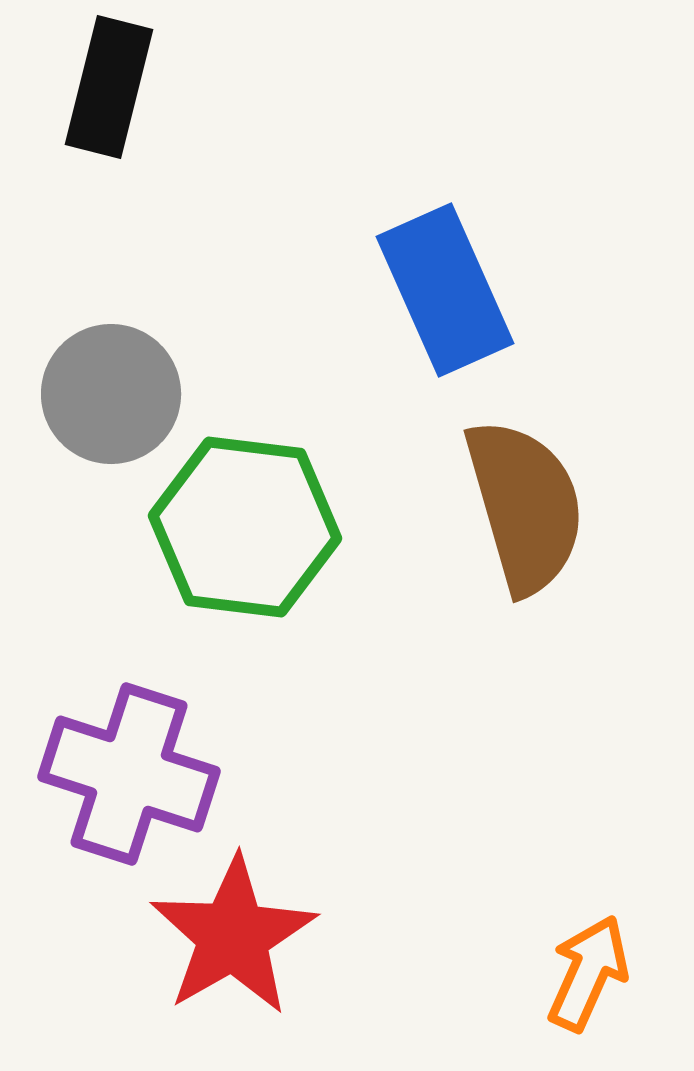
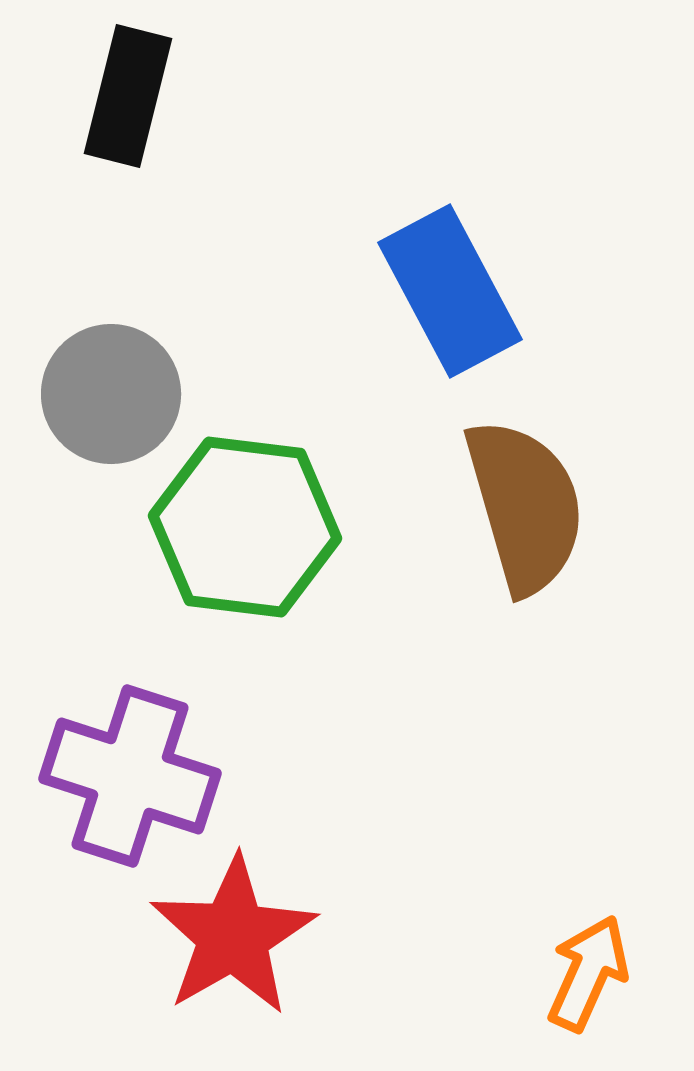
black rectangle: moved 19 px right, 9 px down
blue rectangle: moved 5 px right, 1 px down; rotated 4 degrees counterclockwise
purple cross: moved 1 px right, 2 px down
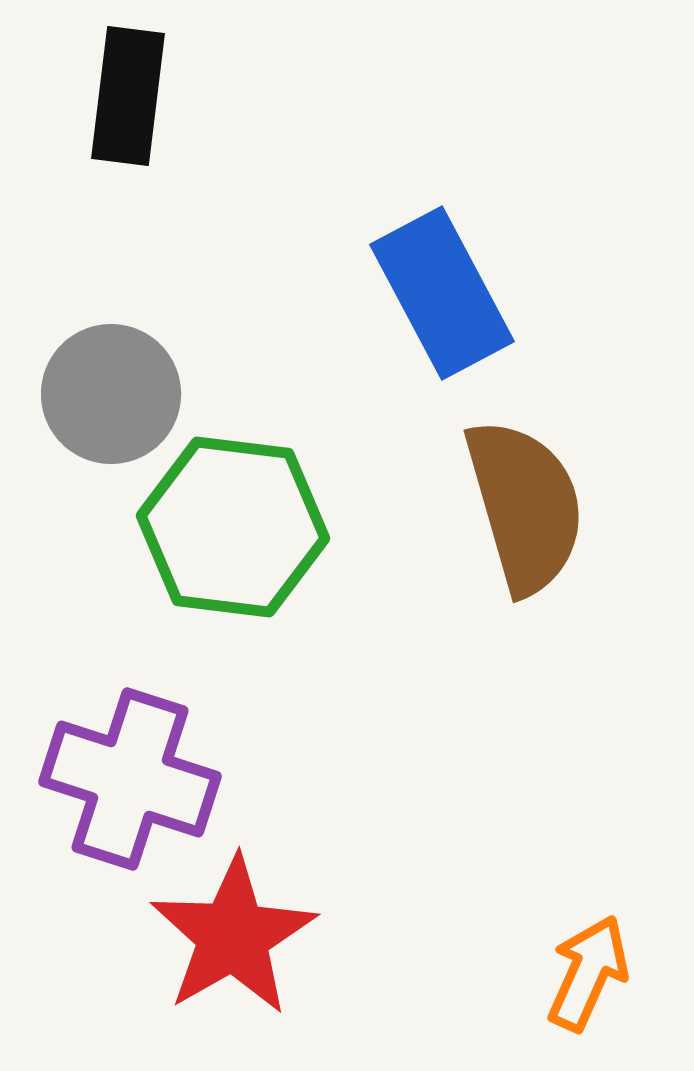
black rectangle: rotated 7 degrees counterclockwise
blue rectangle: moved 8 px left, 2 px down
green hexagon: moved 12 px left
purple cross: moved 3 px down
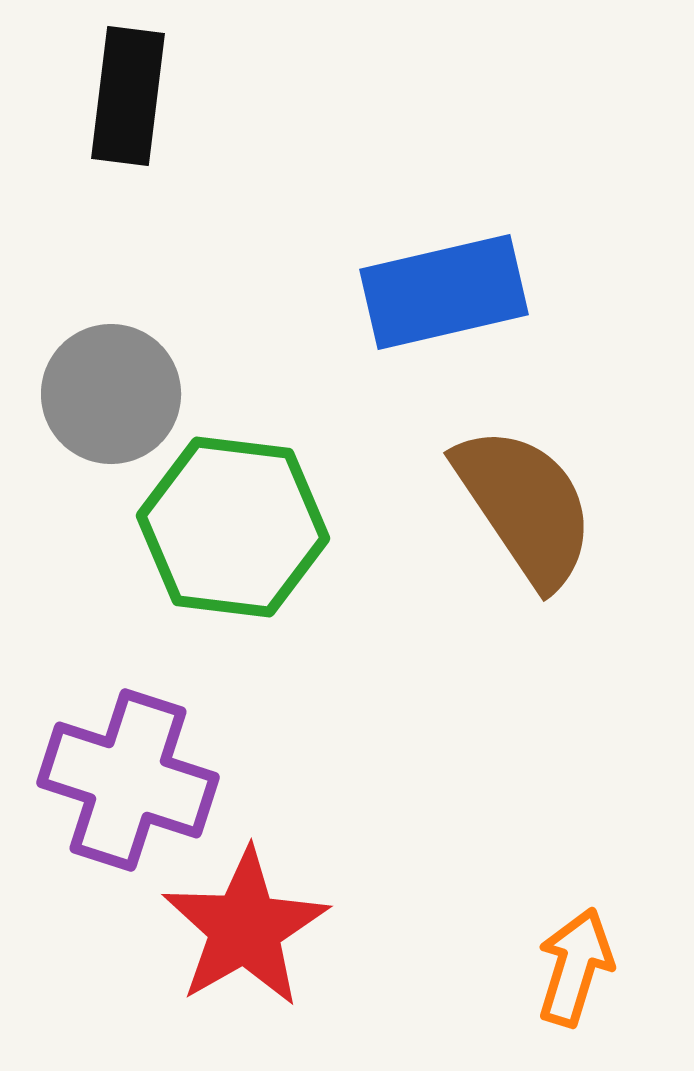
blue rectangle: moved 2 px right, 1 px up; rotated 75 degrees counterclockwise
brown semicircle: rotated 18 degrees counterclockwise
purple cross: moved 2 px left, 1 px down
red star: moved 12 px right, 8 px up
orange arrow: moved 13 px left, 6 px up; rotated 7 degrees counterclockwise
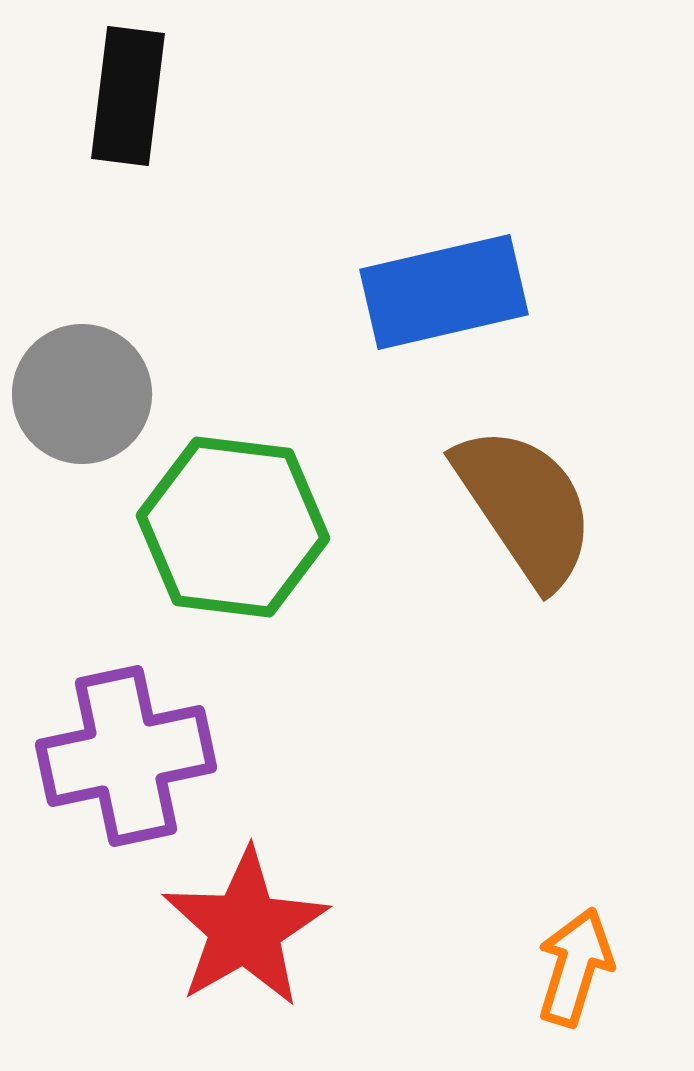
gray circle: moved 29 px left
purple cross: moved 2 px left, 24 px up; rotated 30 degrees counterclockwise
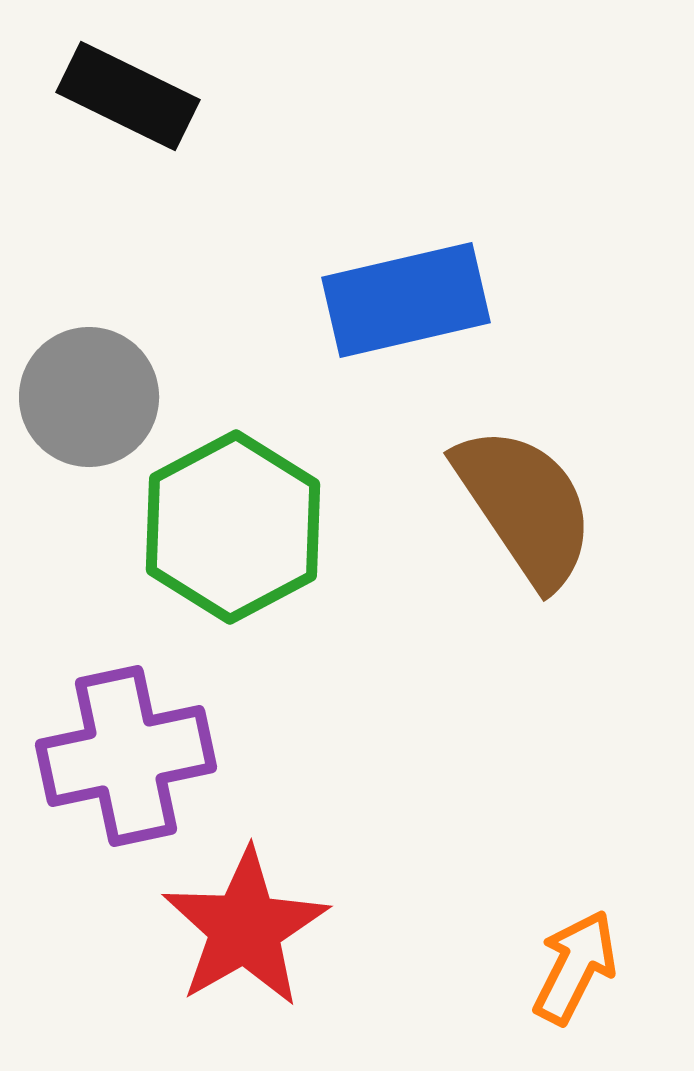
black rectangle: rotated 71 degrees counterclockwise
blue rectangle: moved 38 px left, 8 px down
gray circle: moved 7 px right, 3 px down
green hexagon: rotated 25 degrees clockwise
orange arrow: rotated 10 degrees clockwise
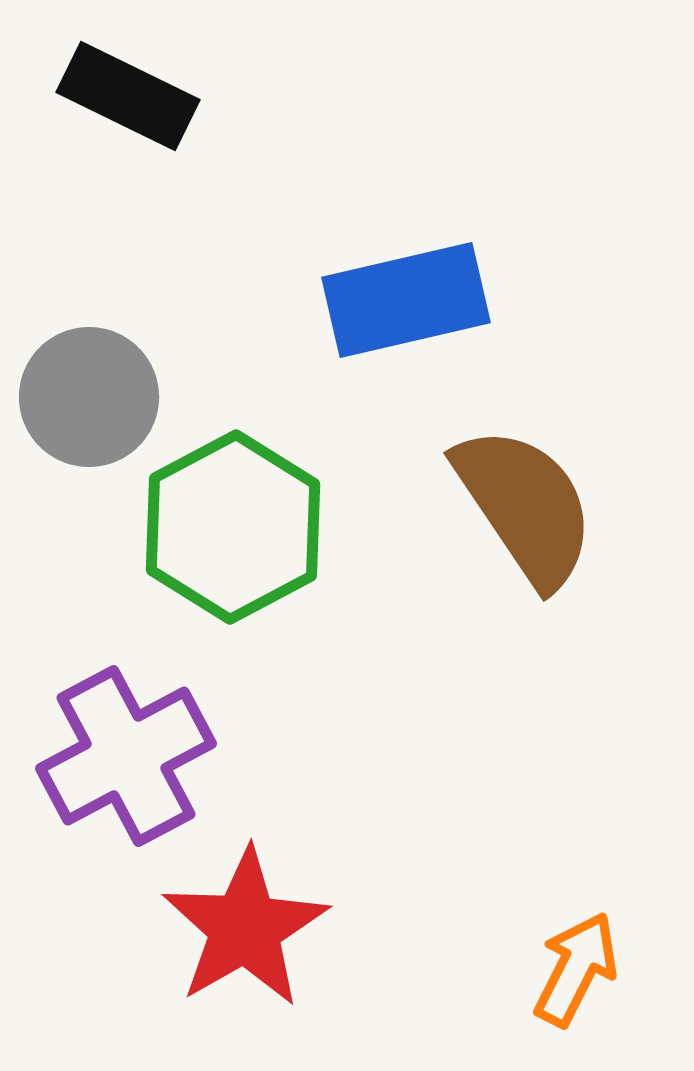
purple cross: rotated 16 degrees counterclockwise
orange arrow: moved 1 px right, 2 px down
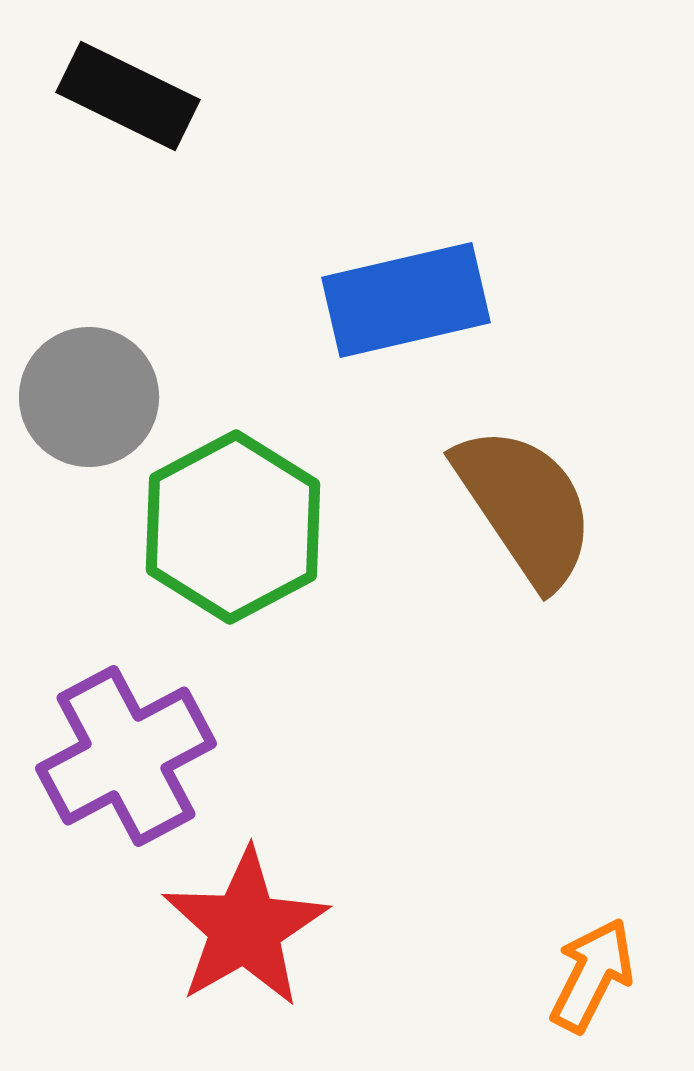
orange arrow: moved 16 px right, 6 px down
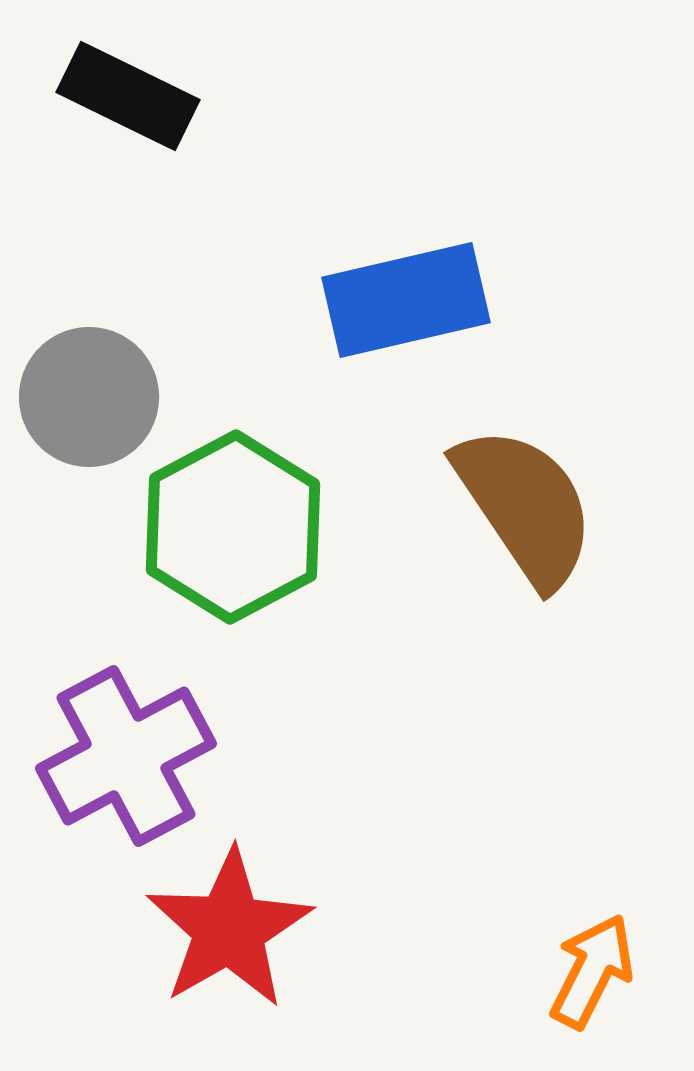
red star: moved 16 px left, 1 px down
orange arrow: moved 4 px up
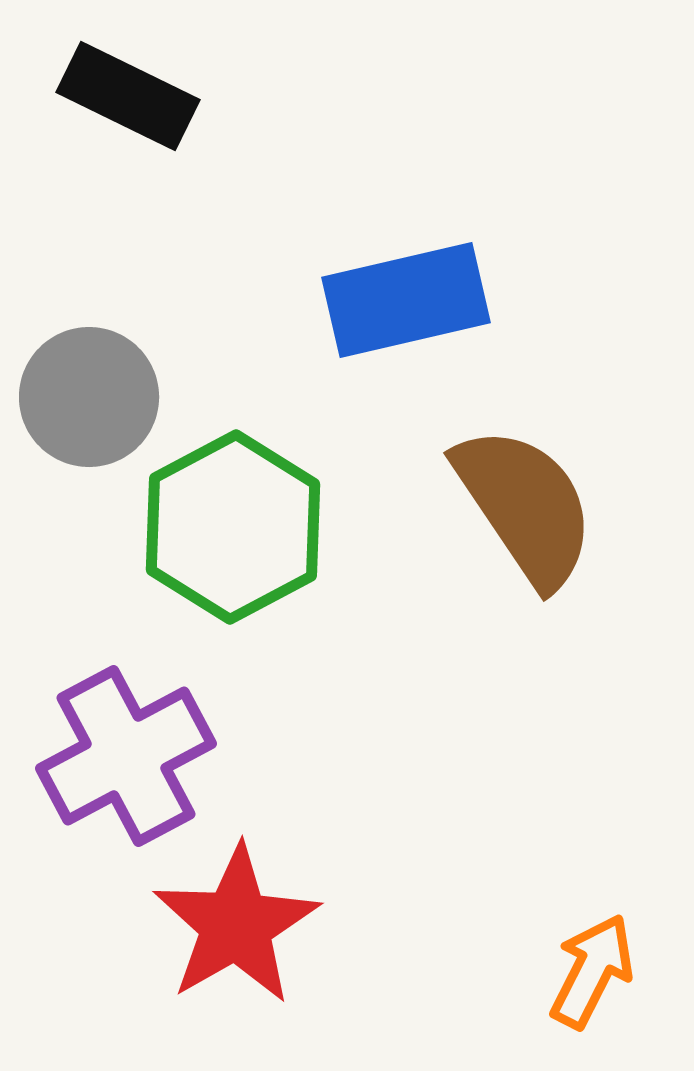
red star: moved 7 px right, 4 px up
